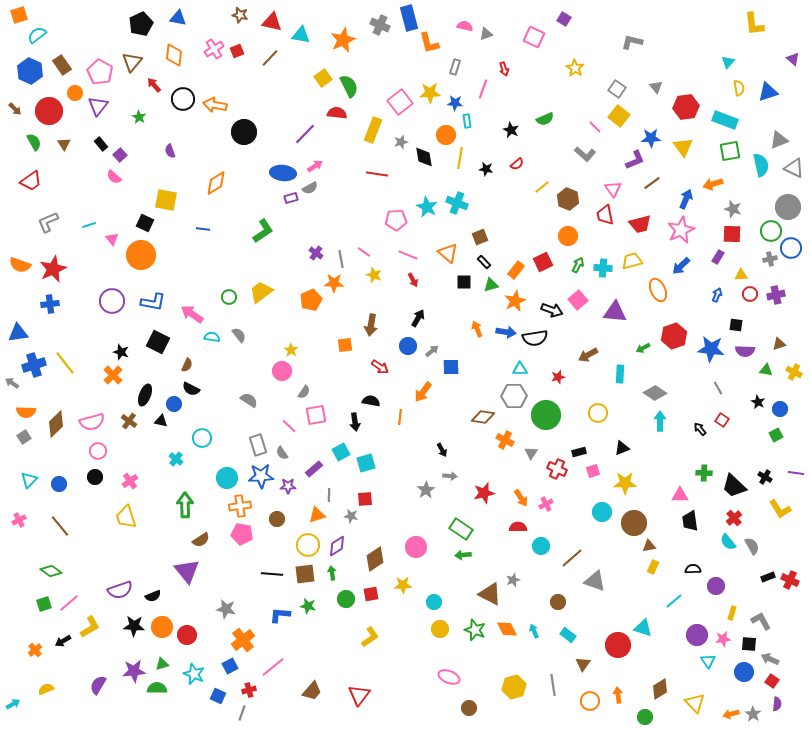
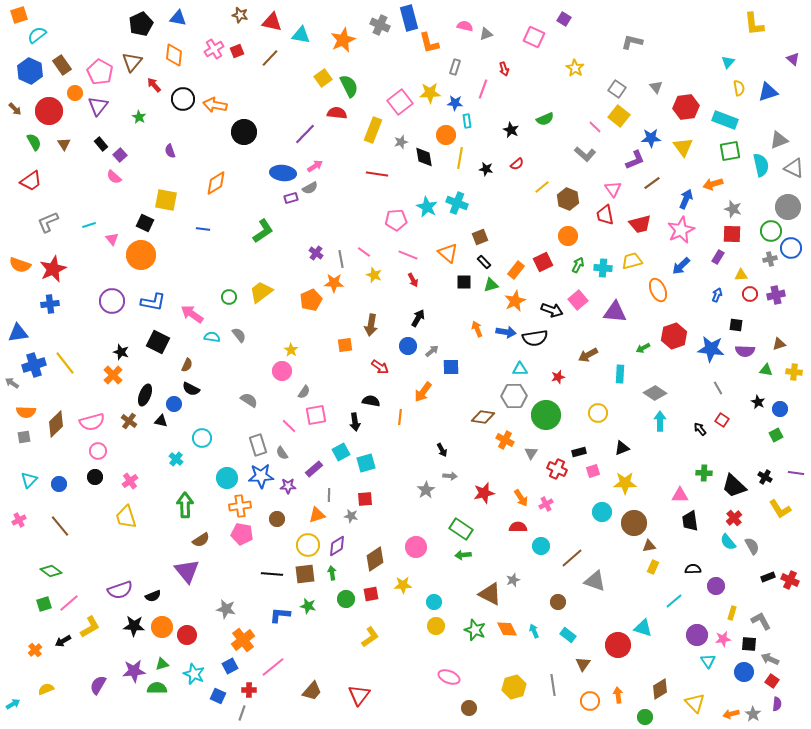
yellow cross at (794, 372): rotated 21 degrees counterclockwise
gray square at (24, 437): rotated 24 degrees clockwise
yellow circle at (440, 629): moved 4 px left, 3 px up
red cross at (249, 690): rotated 16 degrees clockwise
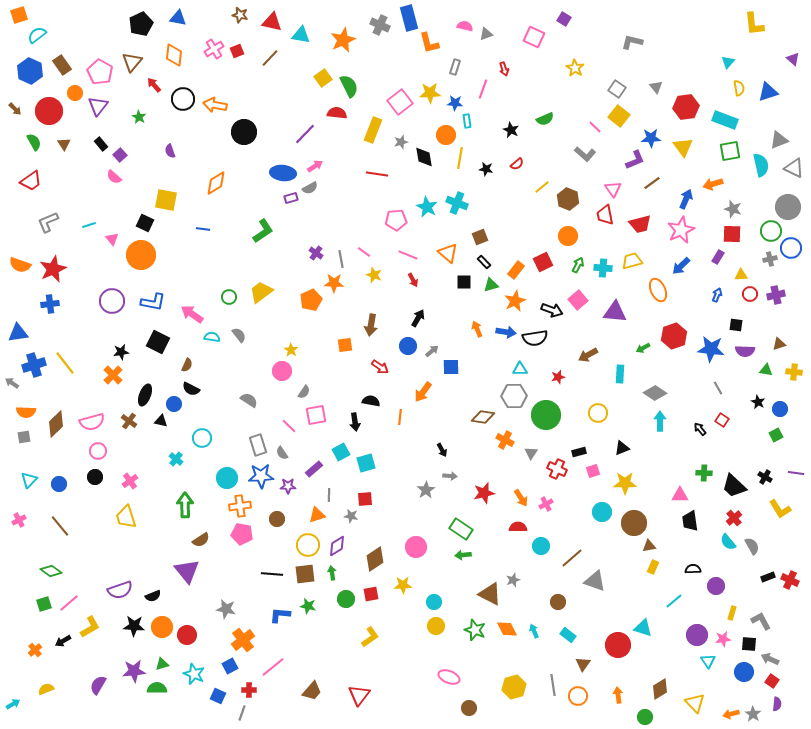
black star at (121, 352): rotated 28 degrees counterclockwise
orange circle at (590, 701): moved 12 px left, 5 px up
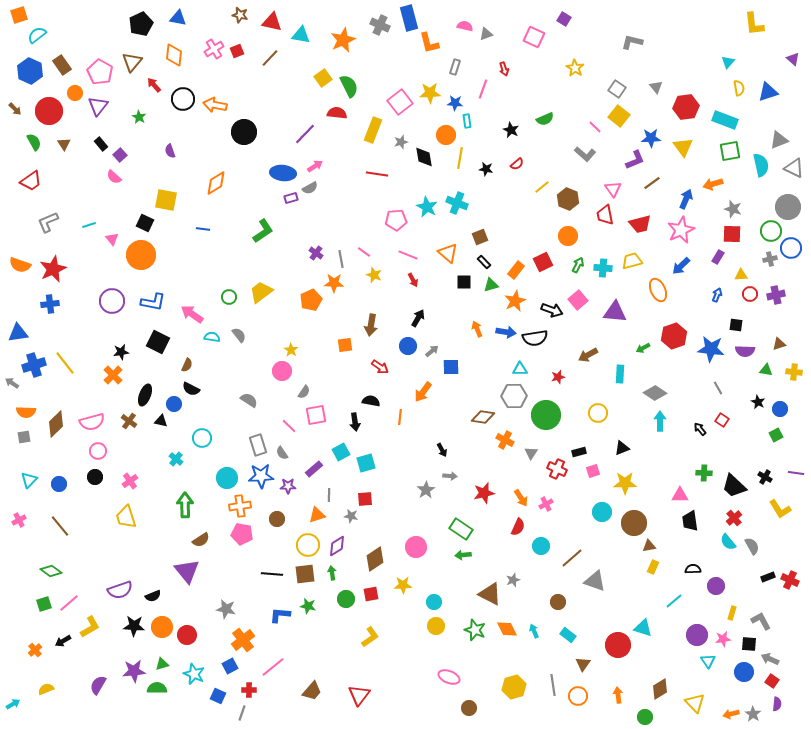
red semicircle at (518, 527): rotated 114 degrees clockwise
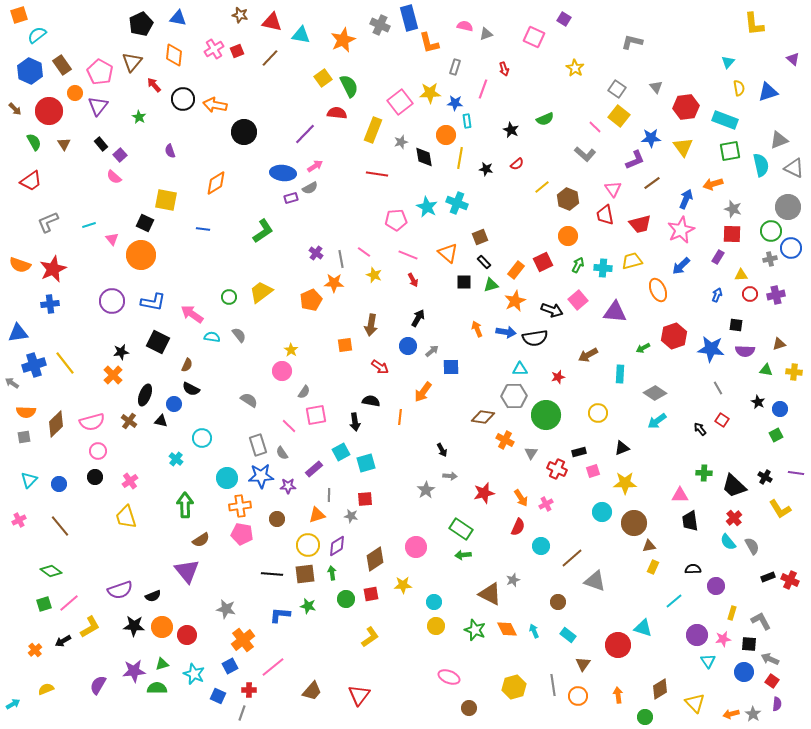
cyan arrow at (660, 421): moved 3 px left; rotated 126 degrees counterclockwise
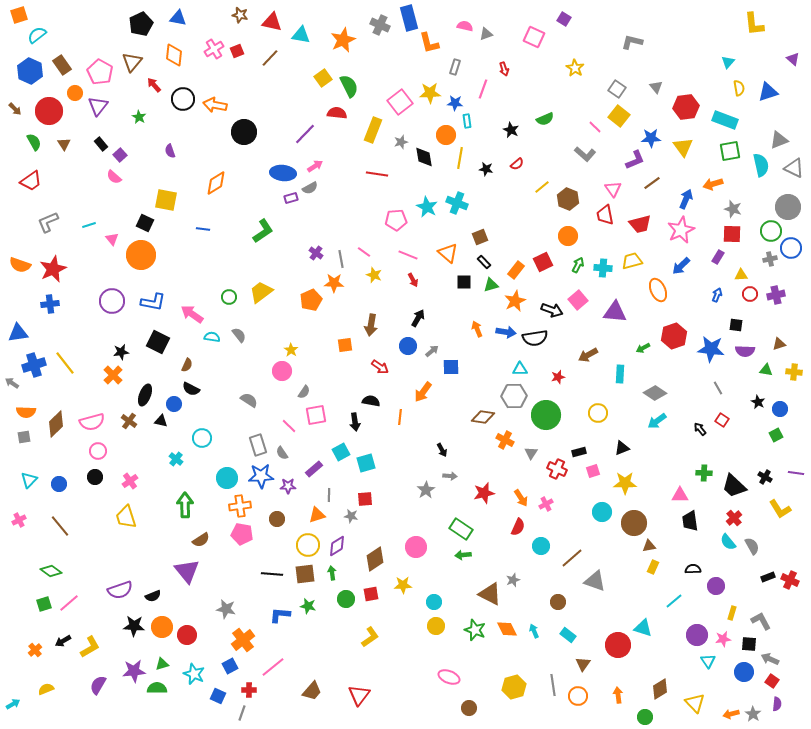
yellow L-shape at (90, 627): moved 20 px down
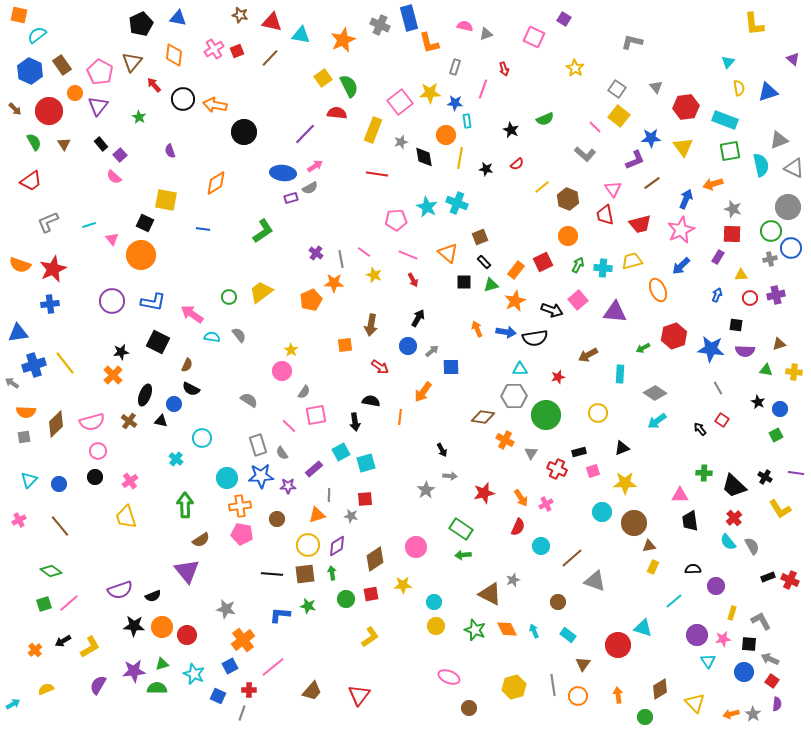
orange square at (19, 15): rotated 30 degrees clockwise
red circle at (750, 294): moved 4 px down
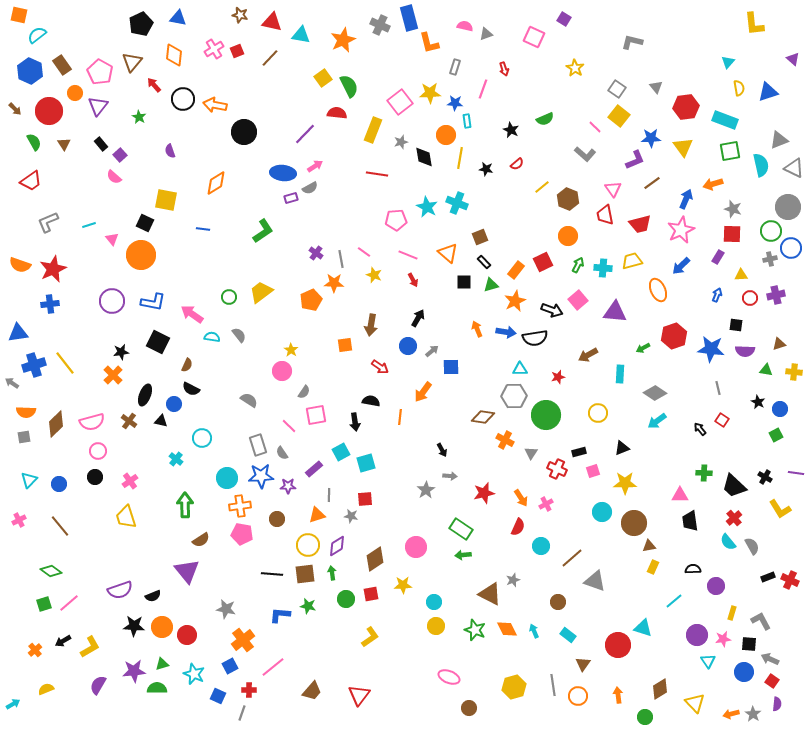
gray line at (718, 388): rotated 16 degrees clockwise
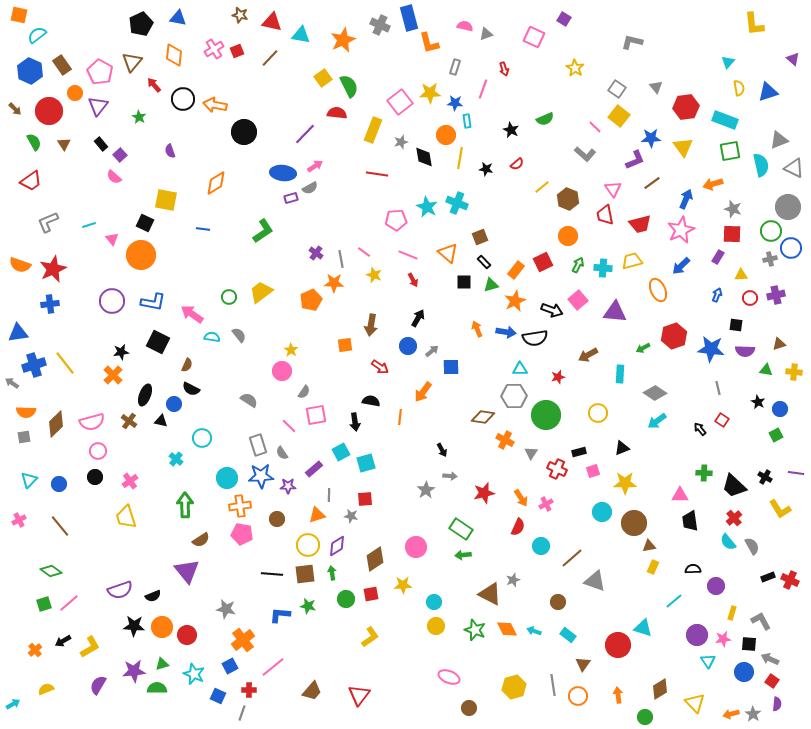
cyan arrow at (534, 631): rotated 48 degrees counterclockwise
